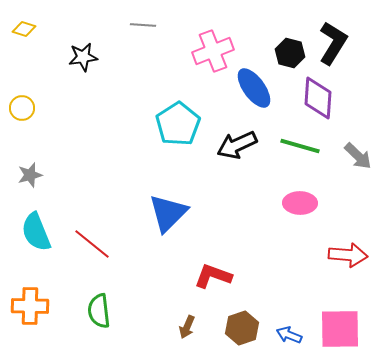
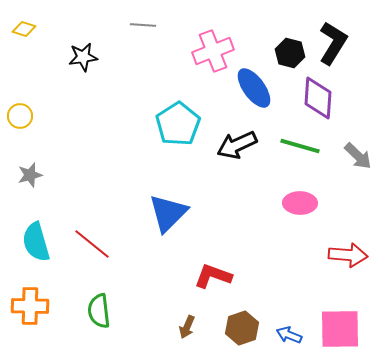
yellow circle: moved 2 px left, 8 px down
cyan semicircle: moved 10 px down; rotated 6 degrees clockwise
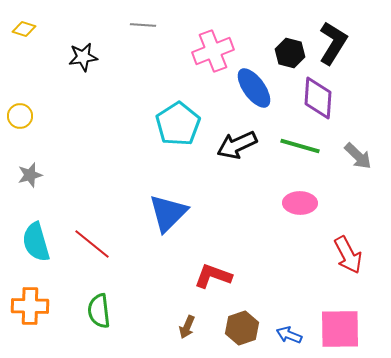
red arrow: rotated 57 degrees clockwise
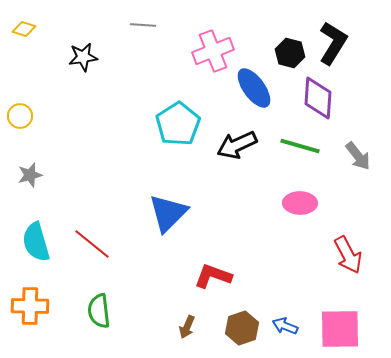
gray arrow: rotated 8 degrees clockwise
blue arrow: moved 4 px left, 9 px up
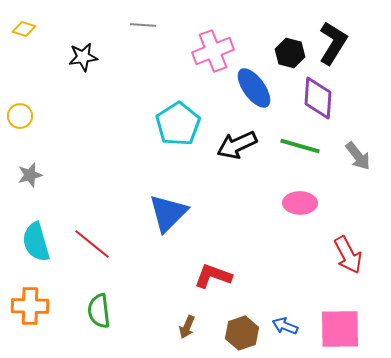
brown hexagon: moved 5 px down
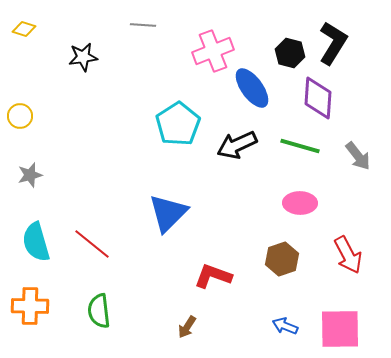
blue ellipse: moved 2 px left
brown arrow: rotated 10 degrees clockwise
brown hexagon: moved 40 px right, 74 px up
